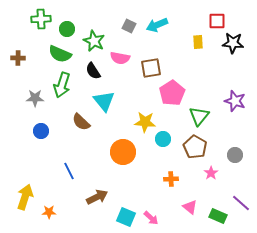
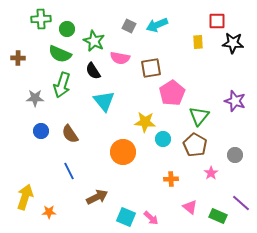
brown semicircle: moved 11 px left, 12 px down; rotated 12 degrees clockwise
brown pentagon: moved 2 px up
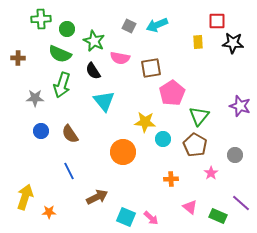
purple star: moved 5 px right, 5 px down
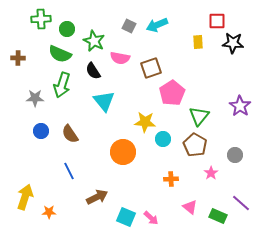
brown square: rotated 10 degrees counterclockwise
purple star: rotated 15 degrees clockwise
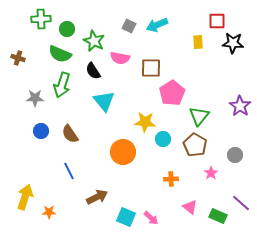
brown cross: rotated 16 degrees clockwise
brown square: rotated 20 degrees clockwise
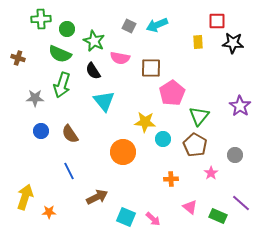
pink arrow: moved 2 px right, 1 px down
